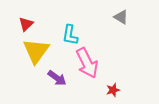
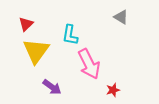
pink arrow: moved 2 px right, 1 px down
purple arrow: moved 5 px left, 9 px down
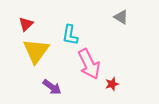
red star: moved 1 px left, 6 px up
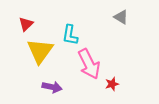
yellow triangle: moved 4 px right
purple arrow: rotated 24 degrees counterclockwise
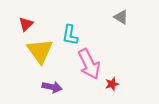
yellow triangle: rotated 12 degrees counterclockwise
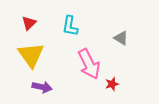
gray triangle: moved 21 px down
red triangle: moved 3 px right, 1 px up
cyan L-shape: moved 9 px up
yellow triangle: moved 9 px left, 4 px down
purple arrow: moved 10 px left
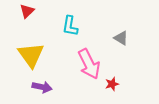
red triangle: moved 2 px left, 12 px up
